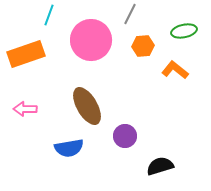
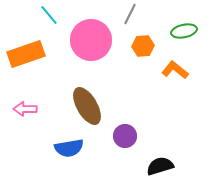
cyan line: rotated 60 degrees counterclockwise
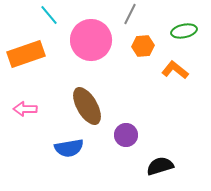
purple circle: moved 1 px right, 1 px up
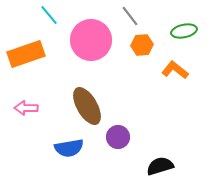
gray line: moved 2 px down; rotated 65 degrees counterclockwise
orange hexagon: moved 1 px left, 1 px up
pink arrow: moved 1 px right, 1 px up
purple circle: moved 8 px left, 2 px down
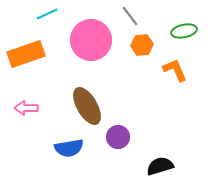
cyan line: moved 2 px left, 1 px up; rotated 75 degrees counterclockwise
orange L-shape: rotated 28 degrees clockwise
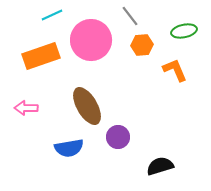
cyan line: moved 5 px right, 1 px down
orange rectangle: moved 15 px right, 2 px down
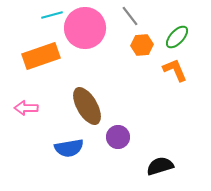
cyan line: rotated 10 degrees clockwise
green ellipse: moved 7 px left, 6 px down; rotated 35 degrees counterclockwise
pink circle: moved 6 px left, 12 px up
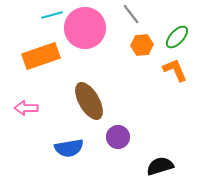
gray line: moved 1 px right, 2 px up
brown ellipse: moved 2 px right, 5 px up
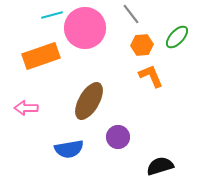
orange L-shape: moved 24 px left, 6 px down
brown ellipse: rotated 60 degrees clockwise
blue semicircle: moved 1 px down
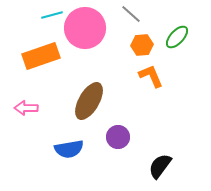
gray line: rotated 10 degrees counterclockwise
black semicircle: rotated 36 degrees counterclockwise
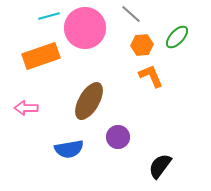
cyan line: moved 3 px left, 1 px down
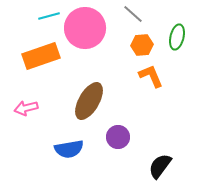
gray line: moved 2 px right
green ellipse: rotated 30 degrees counterclockwise
pink arrow: rotated 15 degrees counterclockwise
